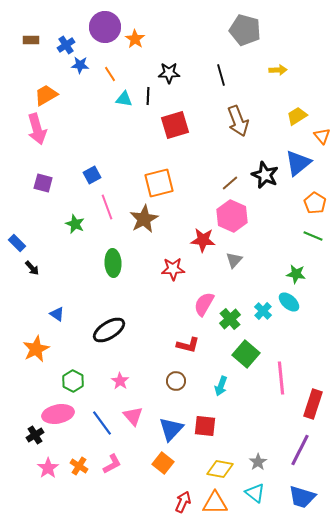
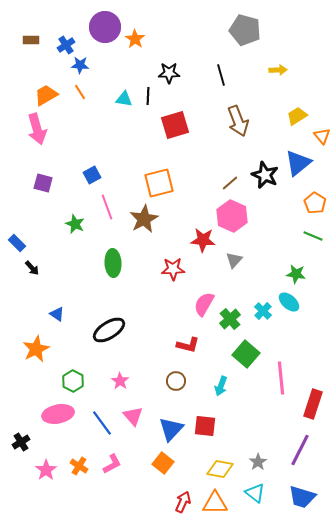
orange line at (110, 74): moved 30 px left, 18 px down
black cross at (35, 435): moved 14 px left, 7 px down
pink star at (48, 468): moved 2 px left, 2 px down
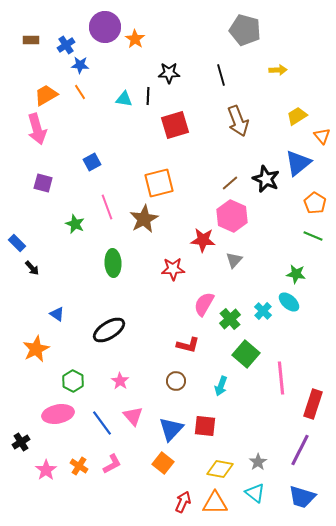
blue square at (92, 175): moved 13 px up
black star at (265, 175): moved 1 px right, 4 px down
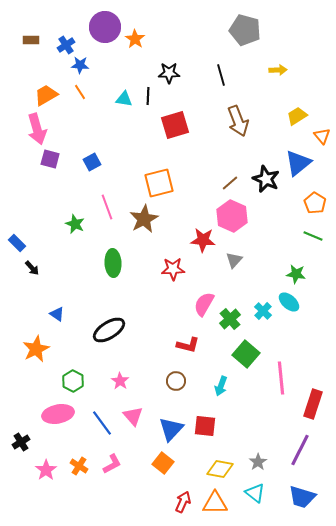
purple square at (43, 183): moved 7 px right, 24 px up
